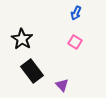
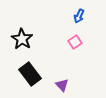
blue arrow: moved 3 px right, 3 px down
pink square: rotated 24 degrees clockwise
black rectangle: moved 2 px left, 3 px down
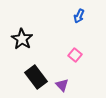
pink square: moved 13 px down; rotated 16 degrees counterclockwise
black rectangle: moved 6 px right, 3 px down
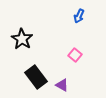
purple triangle: rotated 16 degrees counterclockwise
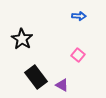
blue arrow: rotated 112 degrees counterclockwise
pink square: moved 3 px right
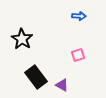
pink square: rotated 32 degrees clockwise
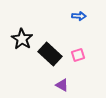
black rectangle: moved 14 px right, 23 px up; rotated 10 degrees counterclockwise
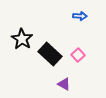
blue arrow: moved 1 px right
pink square: rotated 24 degrees counterclockwise
purple triangle: moved 2 px right, 1 px up
